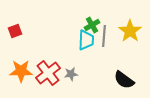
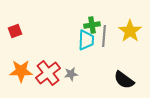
green cross: rotated 21 degrees clockwise
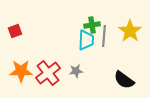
gray star: moved 5 px right, 3 px up
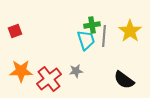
cyan trapezoid: rotated 20 degrees counterclockwise
red cross: moved 1 px right, 6 px down
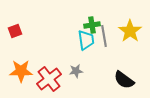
gray line: rotated 15 degrees counterclockwise
cyan trapezoid: rotated 10 degrees clockwise
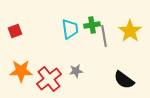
cyan trapezoid: moved 16 px left, 11 px up
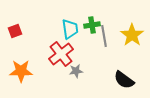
yellow star: moved 2 px right, 4 px down
red cross: moved 12 px right, 25 px up
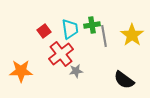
red square: moved 29 px right; rotated 16 degrees counterclockwise
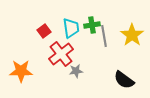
cyan trapezoid: moved 1 px right, 1 px up
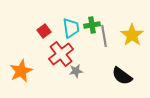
orange star: rotated 25 degrees counterclockwise
black semicircle: moved 2 px left, 4 px up
